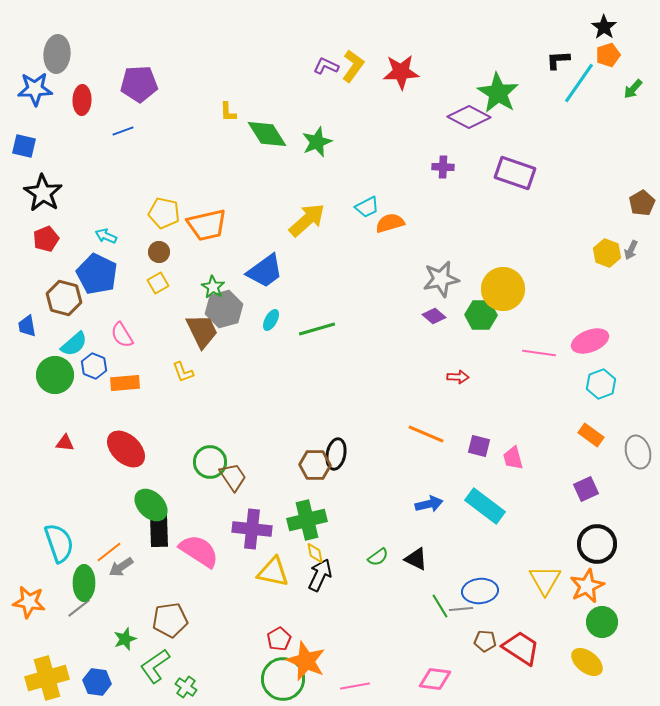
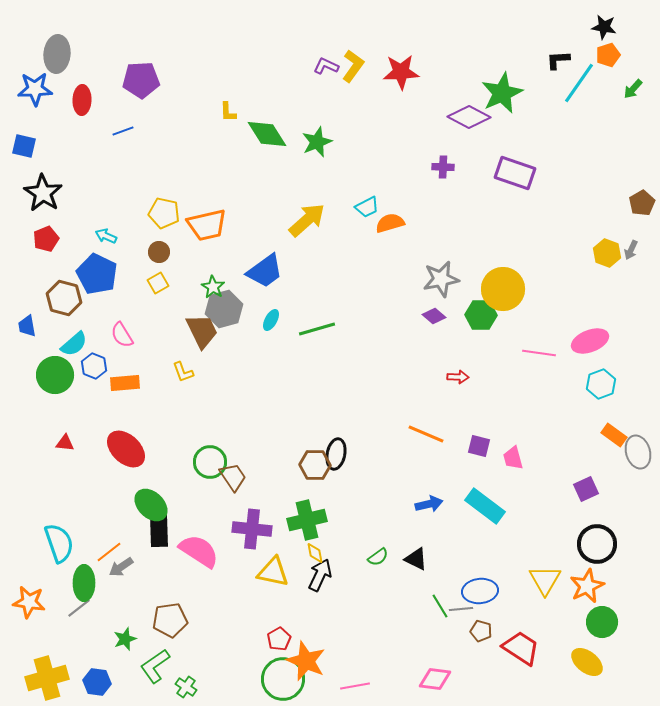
black star at (604, 27): rotated 25 degrees counterclockwise
purple pentagon at (139, 84): moved 2 px right, 4 px up
green star at (498, 93): moved 4 px right; rotated 15 degrees clockwise
orange rectangle at (591, 435): moved 23 px right
brown pentagon at (485, 641): moved 4 px left, 10 px up; rotated 10 degrees clockwise
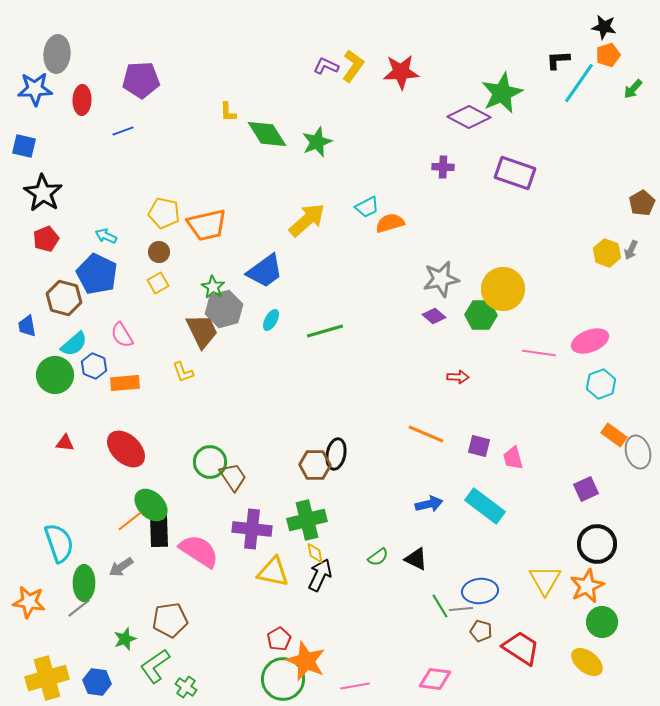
green line at (317, 329): moved 8 px right, 2 px down
orange line at (109, 552): moved 21 px right, 31 px up
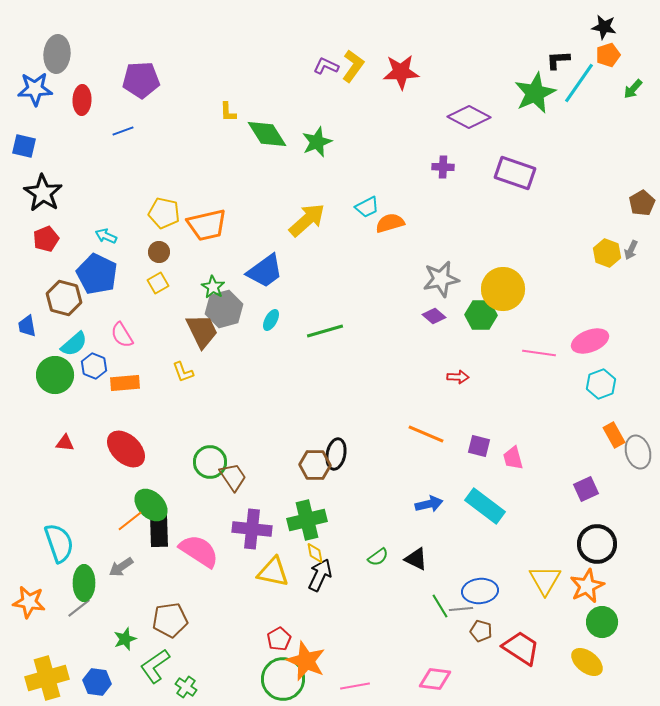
green star at (502, 93): moved 33 px right
orange rectangle at (614, 435): rotated 25 degrees clockwise
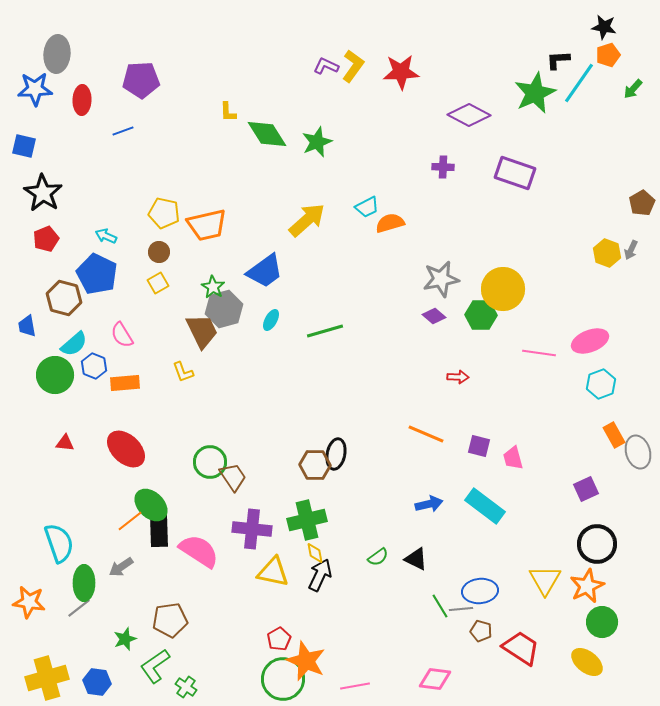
purple diamond at (469, 117): moved 2 px up
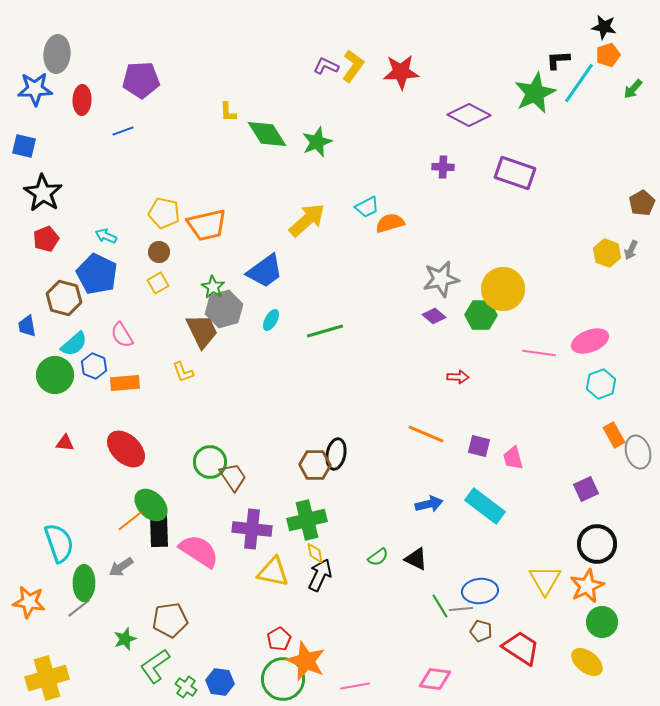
blue hexagon at (97, 682): moved 123 px right
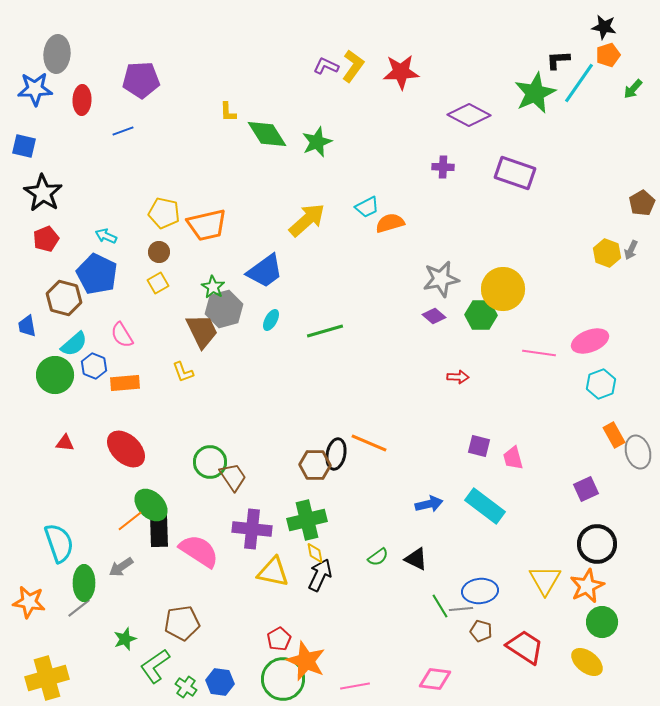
orange line at (426, 434): moved 57 px left, 9 px down
brown pentagon at (170, 620): moved 12 px right, 3 px down
red trapezoid at (521, 648): moved 4 px right, 1 px up
